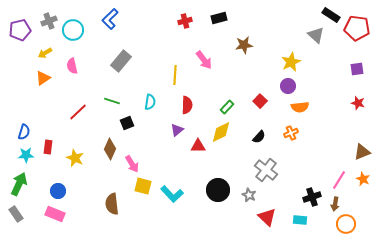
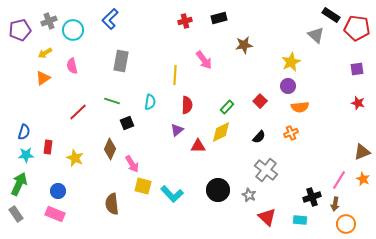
gray rectangle at (121, 61): rotated 30 degrees counterclockwise
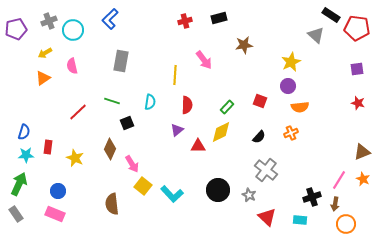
purple pentagon at (20, 30): moved 4 px left, 1 px up
red square at (260, 101): rotated 24 degrees counterclockwise
yellow square at (143, 186): rotated 24 degrees clockwise
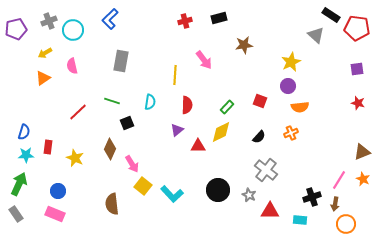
red triangle at (267, 217): moved 3 px right, 6 px up; rotated 42 degrees counterclockwise
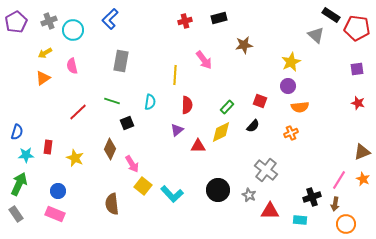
purple pentagon at (16, 29): moved 7 px up; rotated 15 degrees counterclockwise
blue semicircle at (24, 132): moved 7 px left
black semicircle at (259, 137): moved 6 px left, 11 px up
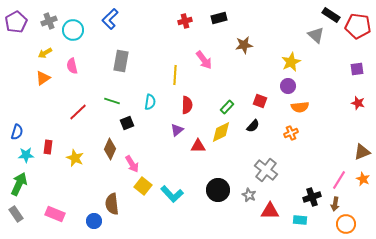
red pentagon at (357, 28): moved 1 px right, 2 px up
blue circle at (58, 191): moved 36 px right, 30 px down
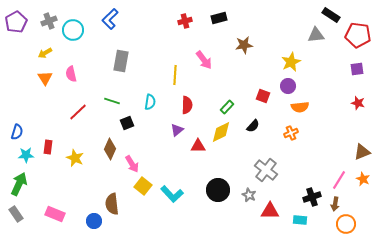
red pentagon at (358, 26): moved 9 px down
gray triangle at (316, 35): rotated 48 degrees counterclockwise
pink semicircle at (72, 66): moved 1 px left, 8 px down
orange triangle at (43, 78): moved 2 px right; rotated 28 degrees counterclockwise
red square at (260, 101): moved 3 px right, 5 px up
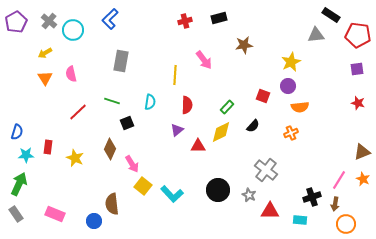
gray cross at (49, 21): rotated 28 degrees counterclockwise
